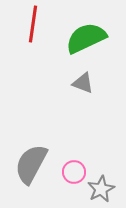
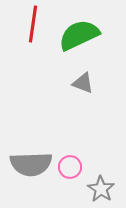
green semicircle: moved 7 px left, 3 px up
gray semicircle: rotated 120 degrees counterclockwise
pink circle: moved 4 px left, 5 px up
gray star: rotated 12 degrees counterclockwise
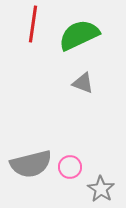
gray semicircle: rotated 12 degrees counterclockwise
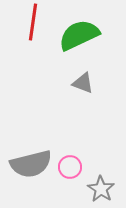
red line: moved 2 px up
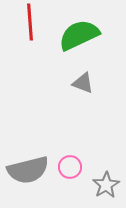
red line: moved 3 px left; rotated 12 degrees counterclockwise
gray semicircle: moved 3 px left, 6 px down
gray star: moved 5 px right, 4 px up; rotated 8 degrees clockwise
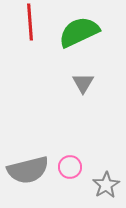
green semicircle: moved 3 px up
gray triangle: rotated 40 degrees clockwise
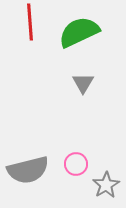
pink circle: moved 6 px right, 3 px up
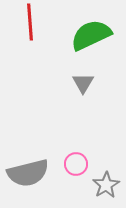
green semicircle: moved 12 px right, 3 px down
gray semicircle: moved 3 px down
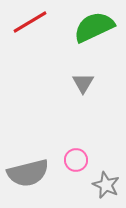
red line: rotated 63 degrees clockwise
green semicircle: moved 3 px right, 8 px up
pink circle: moved 4 px up
gray star: rotated 16 degrees counterclockwise
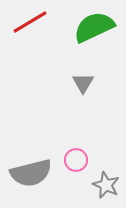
gray semicircle: moved 3 px right
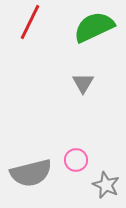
red line: rotated 33 degrees counterclockwise
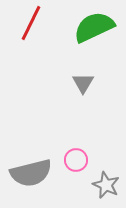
red line: moved 1 px right, 1 px down
